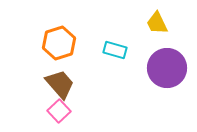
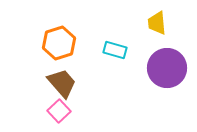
yellow trapezoid: rotated 20 degrees clockwise
brown trapezoid: moved 2 px right, 1 px up
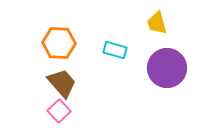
yellow trapezoid: rotated 10 degrees counterclockwise
orange hexagon: rotated 20 degrees clockwise
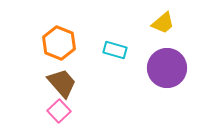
yellow trapezoid: moved 6 px right; rotated 115 degrees counterclockwise
orange hexagon: rotated 20 degrees clockwise
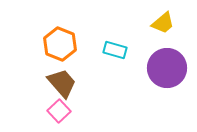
orange hexagon: moved 1 px right, 1 px down
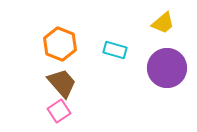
pink square: rotated 10 degrees clockwise
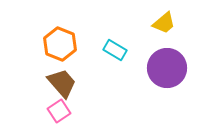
yellow trapezoid: moved 1 px right
cyan rectangle: rotated 15 degrees clockwise
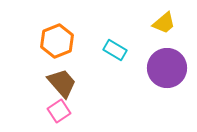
orange hexagon: moved 3 px left, 3 px up; rotated 16 degrees clockwise
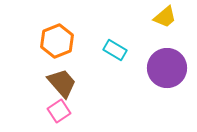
yellow trapezoid: moved 1 px right, 6 px up
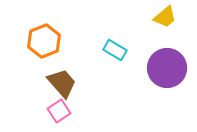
orange hexagon: moved 13 px left
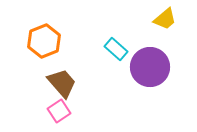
yellow trapezoid: moved 2 px down
cyan rectangle: moved 1 px right, 1 px up; rotated 10 degrees clockwise
purple circle: moved 17 px left, 1 px up
